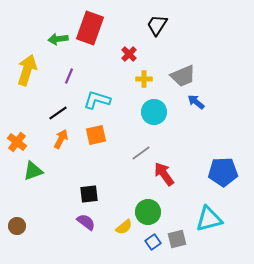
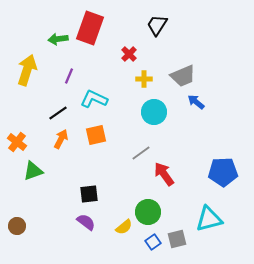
cyan L-shape: moved 3 px left, 1 px up; rotated 8 degrees clockwise
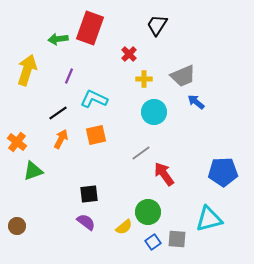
gray square: rotated 18 degrees clockwise
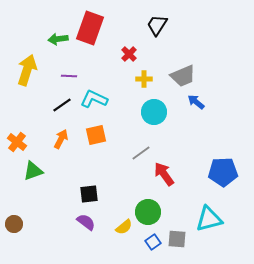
purple line: rotated 70 degrees clockwise
black line: moved 4 px right, 8 px up
brown circle: moved 3 px left, 2 px up
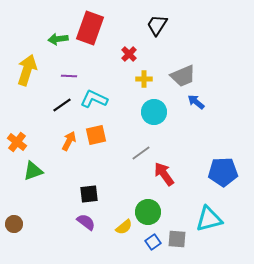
orange arrow: moved 8 px right, 2 px down
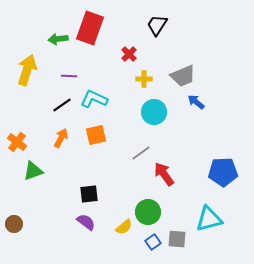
orange arrow: moved 8 px left, 3 px up
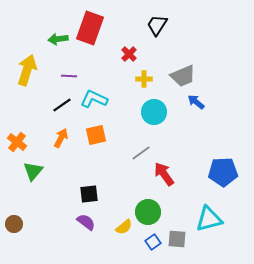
green triangle: rotated 30 degrees counterclockwise
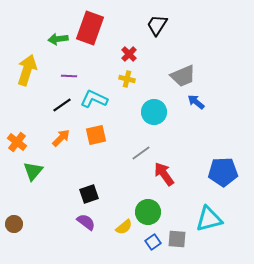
yellow cross: moved 17 px left; rotated 14 degrees clockwise
orange arrow: rotated 18 degrees clockwise
black square: rotated 12 degrees counterclockwise
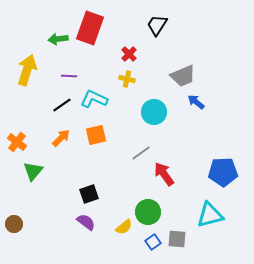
cyan triangle: moved 1 px right, 4 px up
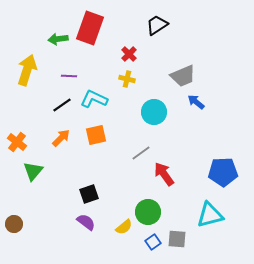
black trapezoid: rotated 25 degrees clockwise
